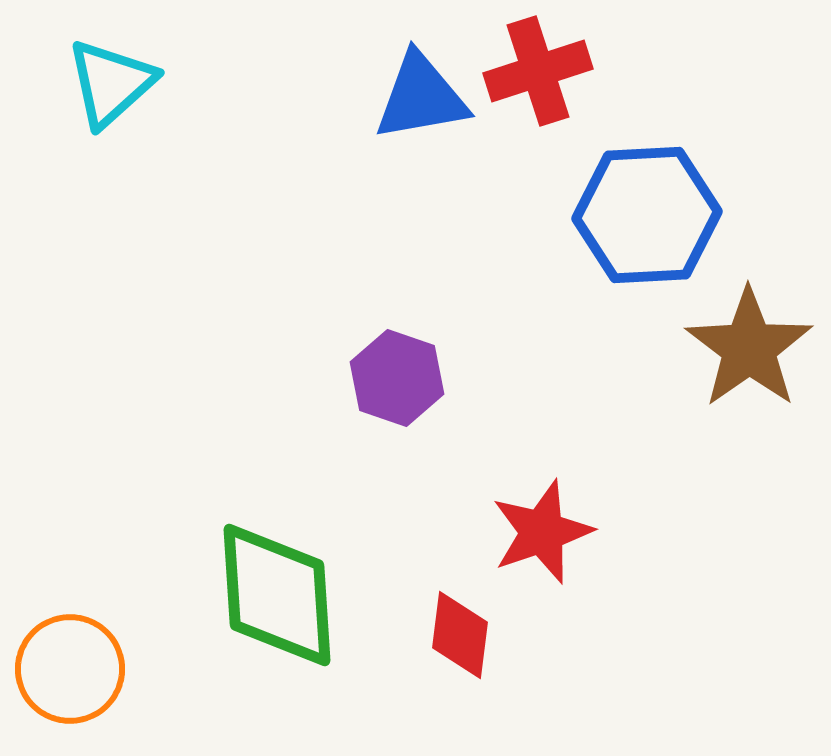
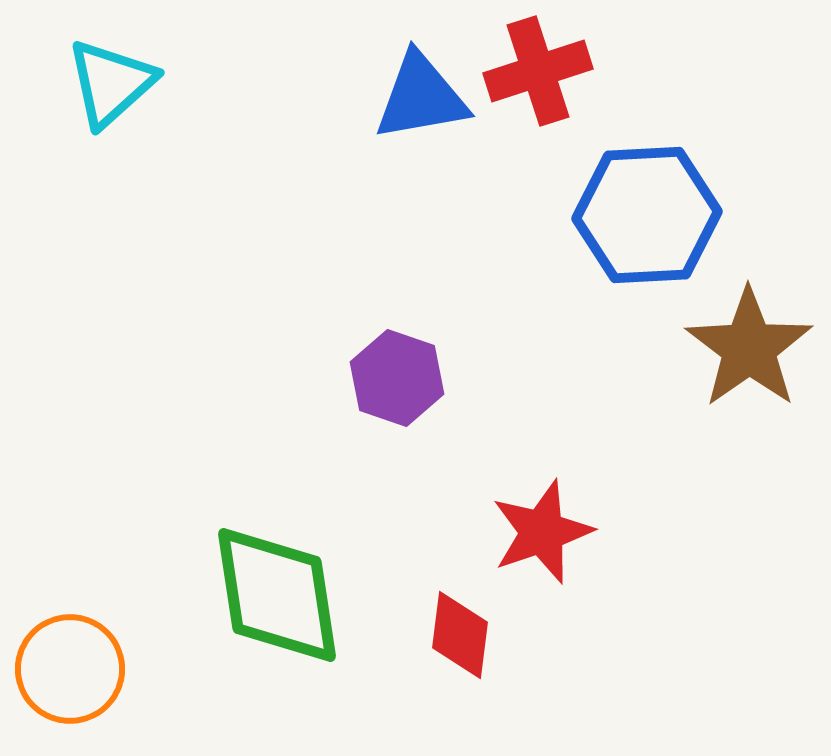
green diamond: rotated 5 degrees counterclockwise
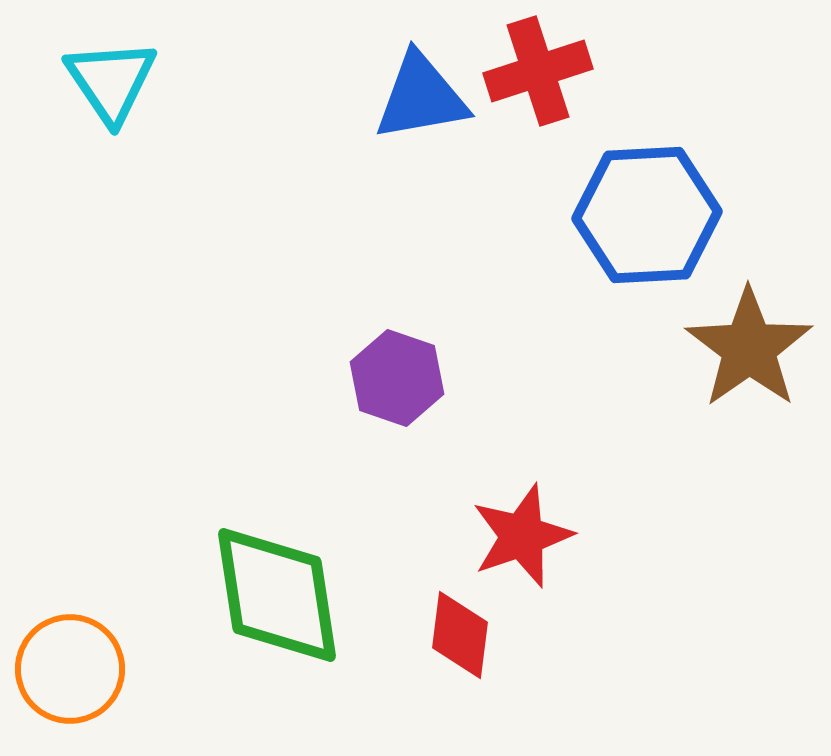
cyan triangle: moved 2 px up; rotated 22 degrees counterclockwise
red star: moved 20 px left, 4 px down
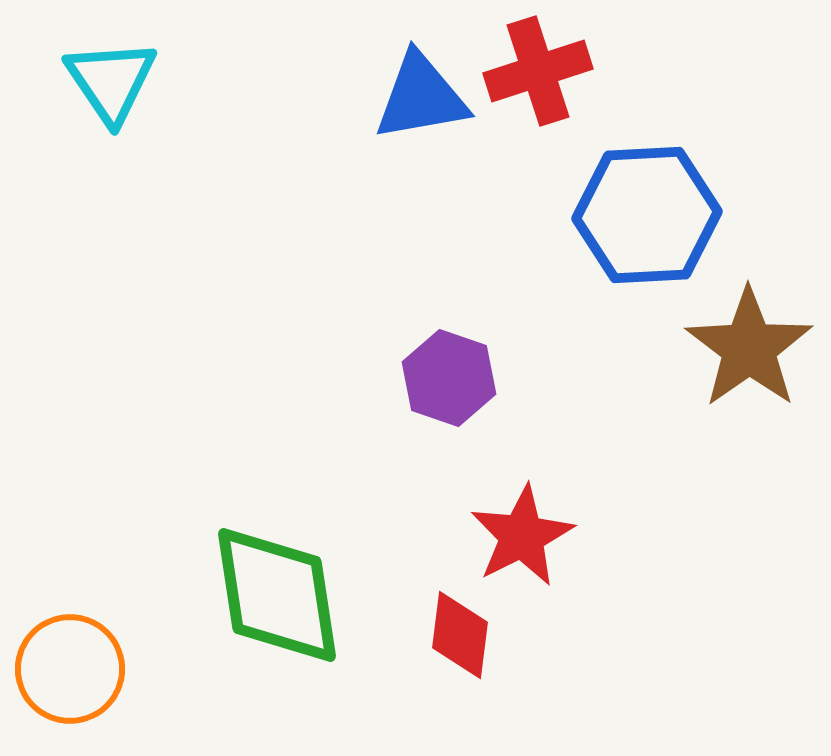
purple hexagon: moved 52 px right
red star: rotated 8 degrees counterclockwise
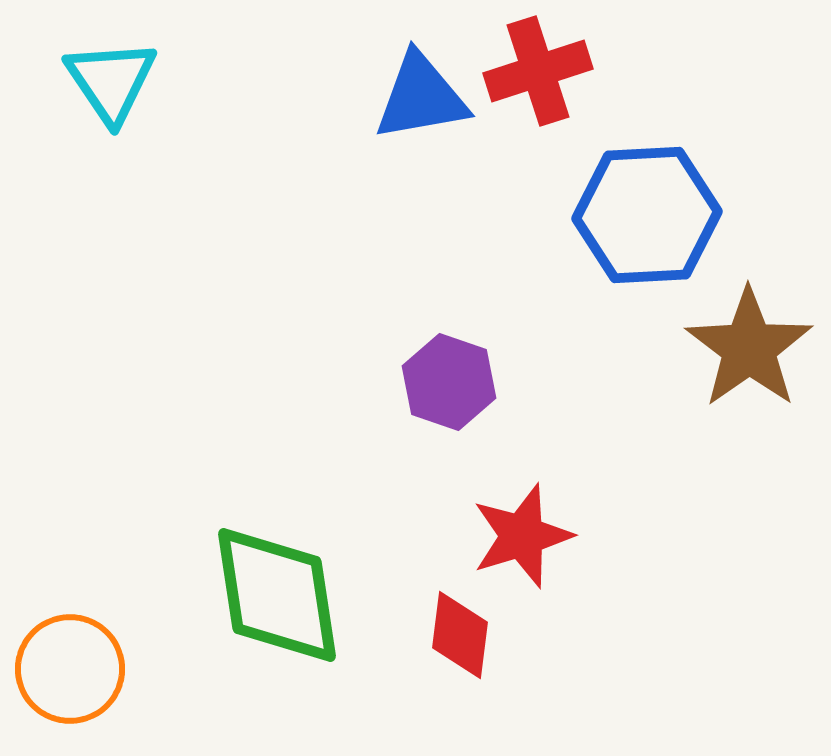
purple hexagon: moved 4 px down
red star: rotated 10 degrees clockwise
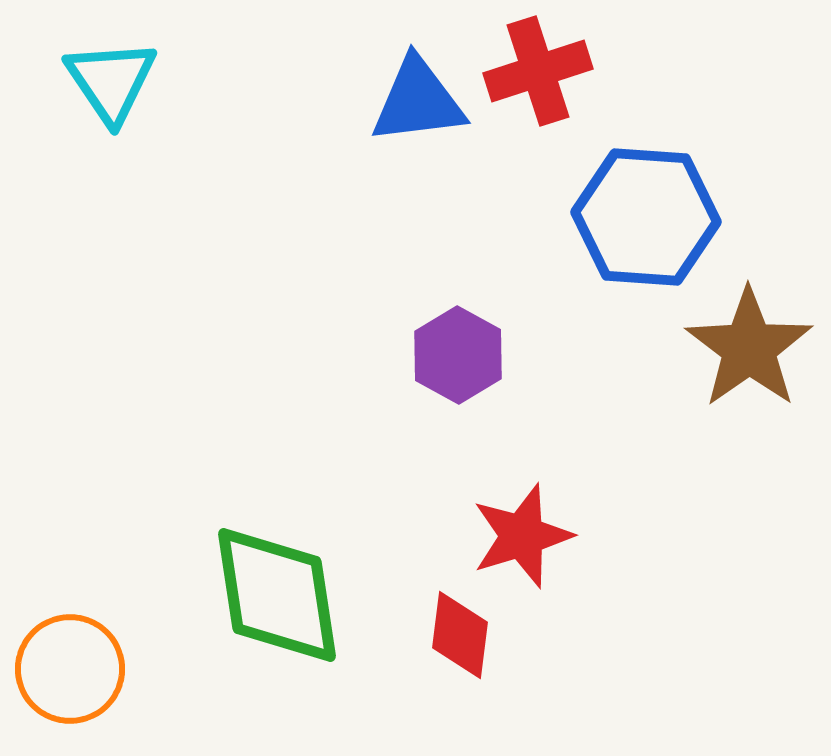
blue triangle: moved 3 px left, 4 px down; rotated 3 degrees clockwise
blue hexagon: moved 1 px left, 2 px down; rotated 7 degrees clockwise
purple hexagon: moved 9 px right, 27 px up; rotated 10 degrees clockwise
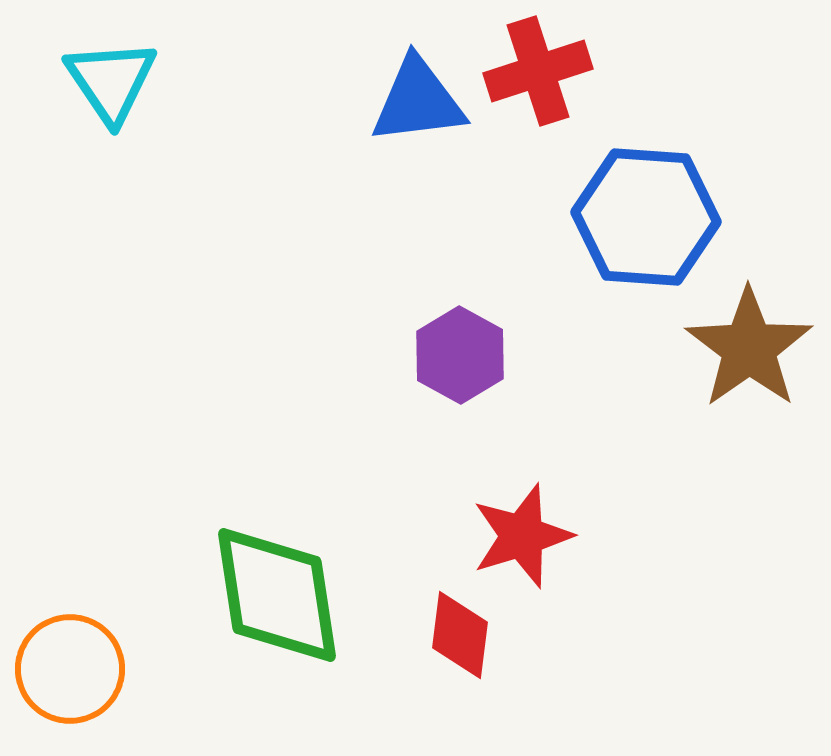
purple hexagon: moved 2 px right
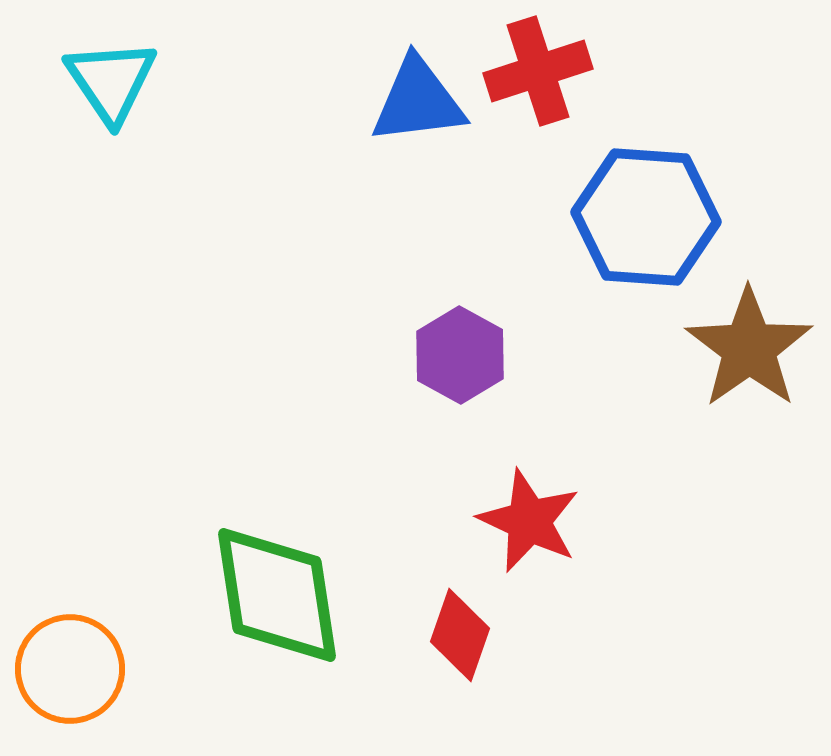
red star: moved 7 px right, 15 px up; rotated 30 degrees counterclockwise
red diamond: rotated 12 degrees clockwise
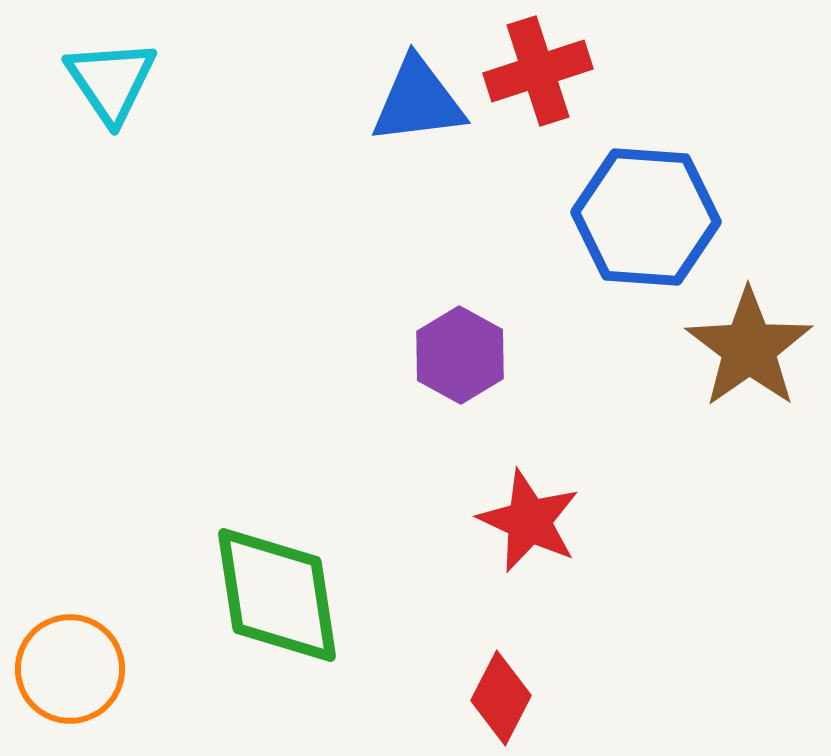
red diamond: moved 41 px right, 63 px down; rotated 8 degrees clockwise
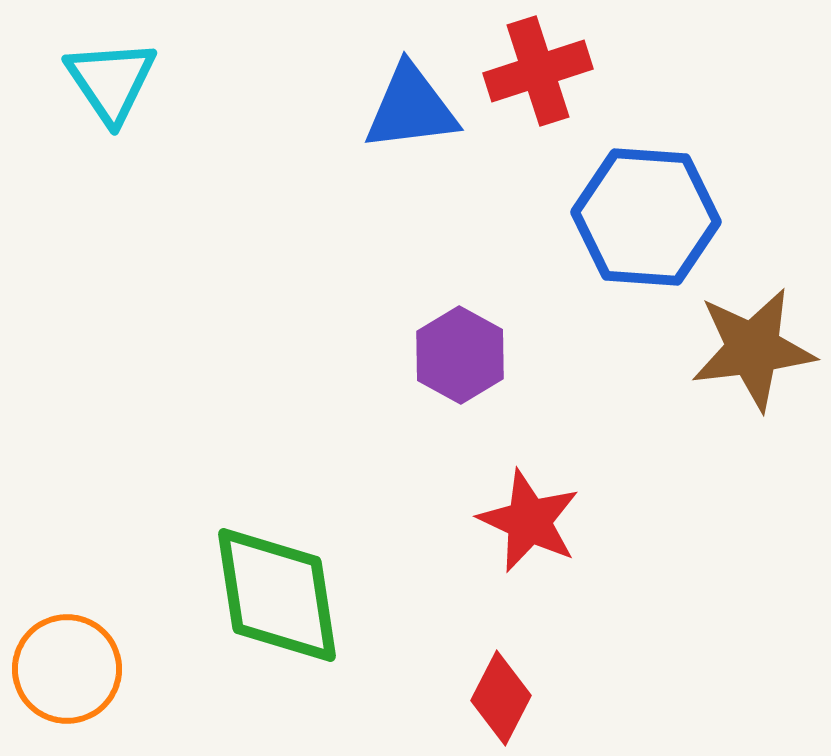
blue triangle: moved 7 px left, 7 px down
brown star: moved 4 px right, 1 px down; rotated 28 degrees clockwise
orange circle: moved 3 px left
